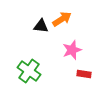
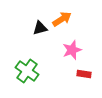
black triangle: moved 1 px left, 2 px down; rotated 21 degrees counterclockwise
green cross: moved 2 px left
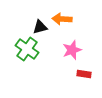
orange arrow: rotated 144 degrees counterclockwise
black triangle: moved 1 px up
green cross: moved 22 px up
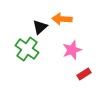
black triangle: rotated 28 degrees counterclockwise
red rectangle: rotated 40 degrees counterclockwise
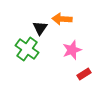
black triangle: moved 1 px down; rotated 14 degrees counterclockwise
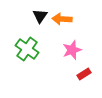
black triangle: moved 12 px up
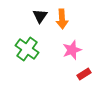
orange arrow: rotated 96 degrees counterclockwise
